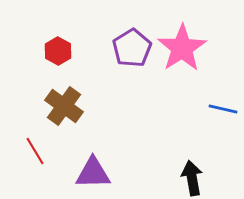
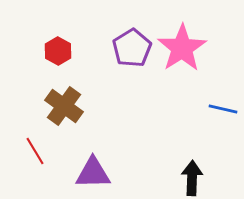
black arrow: rotated 12 degrees clockwise
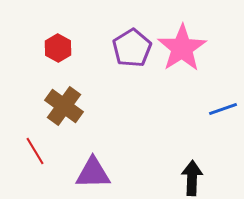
red hexagon: moved 3 px up
blue line: rotated 32 degrees counterclockwise
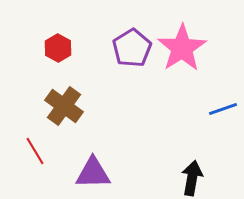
black arrow: rotated 8 degrees clockwise
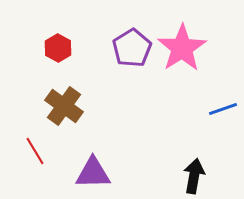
black arrow: moved 2 px right, 2 px up
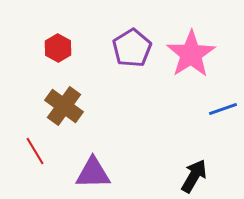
pink star: moved 9 px right, 6 px down
black arrow: rotated 20 degrees clockwise
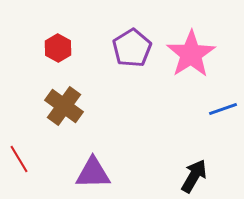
red line: moved 16 px left, 8 px down
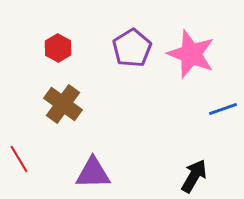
pink star: rotated 18 degrees counterclockwise
brown cross: moved 1 px left, 2 px up
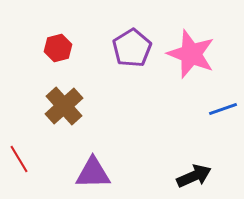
red hexagon: rotated 16 degrees clockwise
brown cross: moved 1 px right, 2 px down; rotated 12 degrees clockwise
black arrow: rotated 36 degrees clockwise
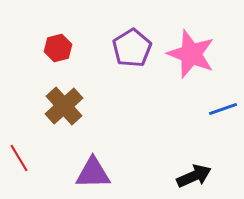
red line: moved 1 px up
